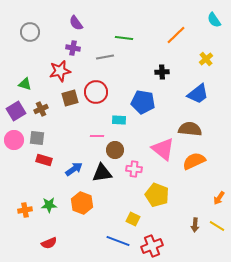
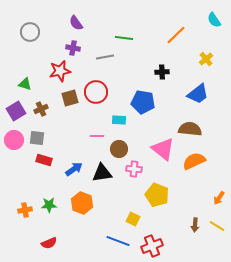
brown circle: moved 4 px right, 1 px up
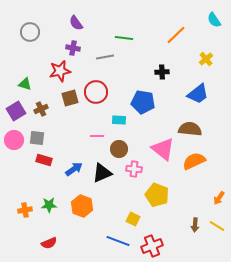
black triangle: rotated 15 degrees counterclockwise
orange hexagon: moved 3 px down
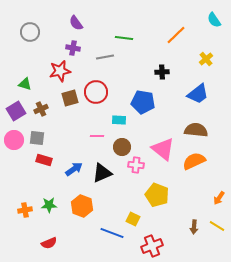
brown semicircle: moved 6 px right, 1 px down
brown circle: moved 3 px right, 2 px up
pink cross: moved 2 px right, 4 px up
brown arrow: moved 1 px left, 2 px down
blue line: moved 6 px left, 8 px up
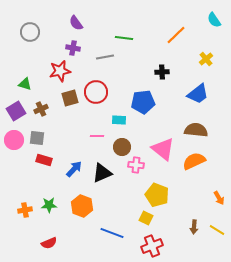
blue pentagon: rotated 15 degrees counterclockwise
blue arrow: rotated 12 degrees counterclockwise
orange arrow: rotated 64 degrees counterclockwise
yellow square: moved 13 px right, 1 px up
yellow line: moved 4 px down
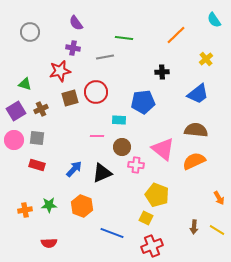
red rectangle: moved 7 px left, 5 px down
red semicircle: rotated 21 degrees clockwise
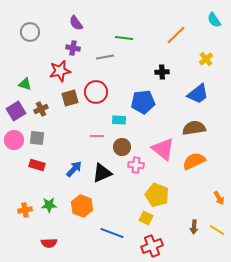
brown semicircle: moved 2 px left, 2 px up; rotated 15 degrees counterclockwise
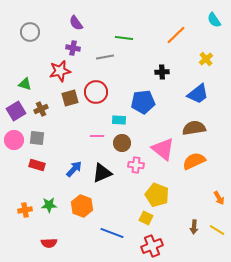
brown circle: moved 4 px up
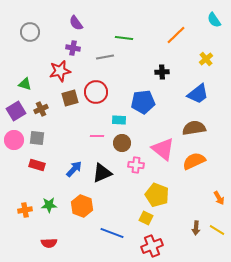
brown arrow: moved 2 px right, 1 px down
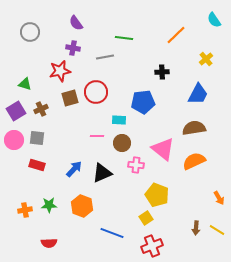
blue trapezoid: rotated 25 degrees counterclockwise
yellow square: rotated 32 degrees clockwise
